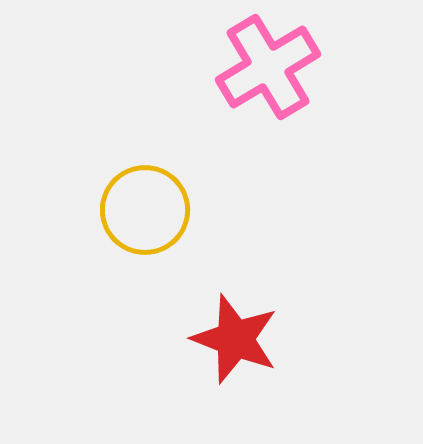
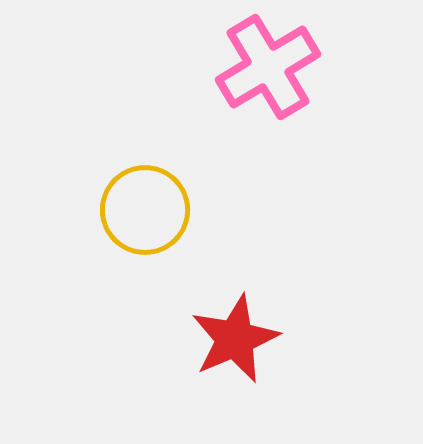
red star: rotated 28 degrees clockwise
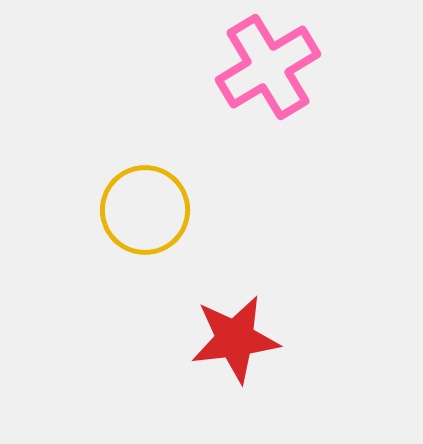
red star: rotated 16 degrees clockwise
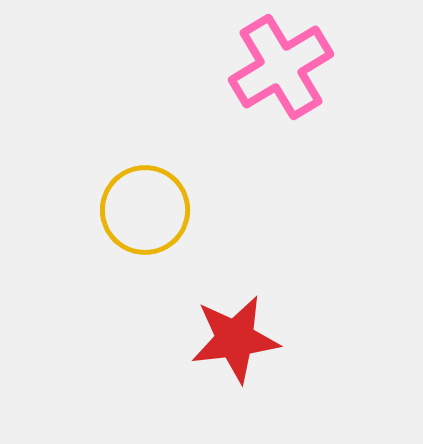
pink cross: moved 13 px right
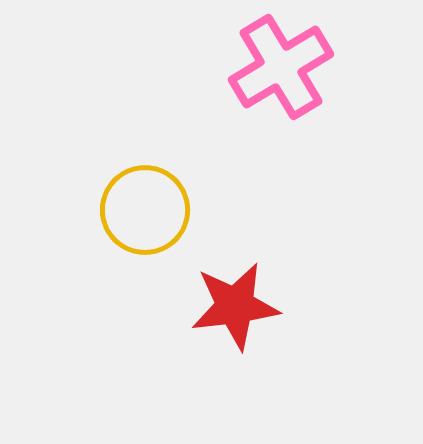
red star: moved 33 px up
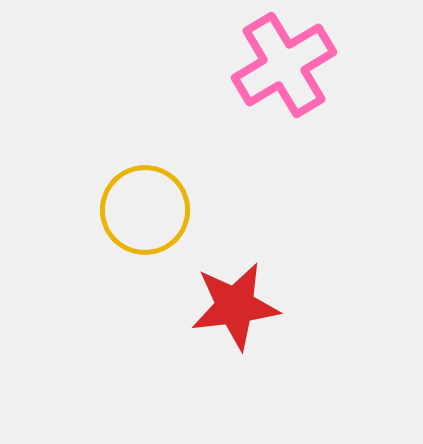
pink cross: moved 3 px right, 2 px up
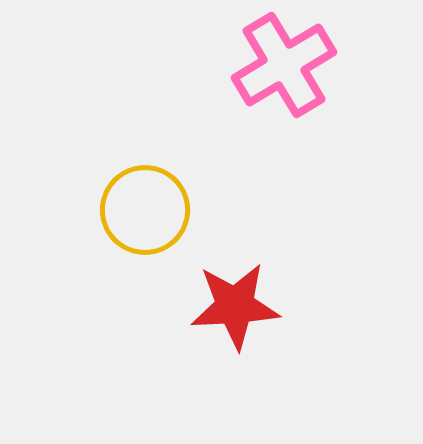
red star: rotated 4 degrees clockwise
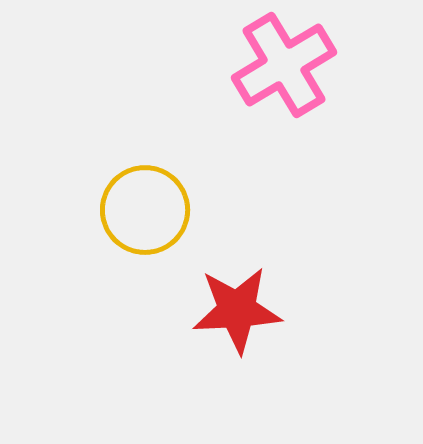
red star: moved 2 px right, 4 px down
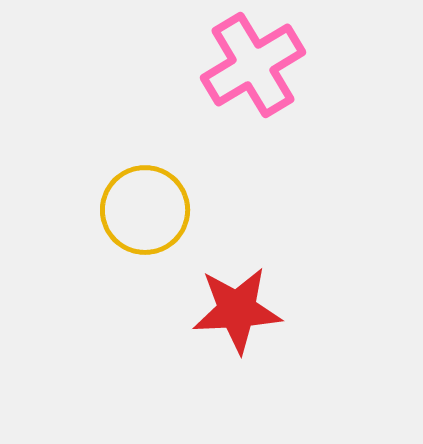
pink cross: moved 31 px left
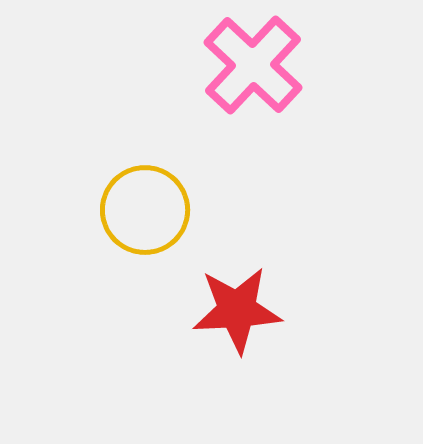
pink cross: rotated 16 degrees counterclockwise
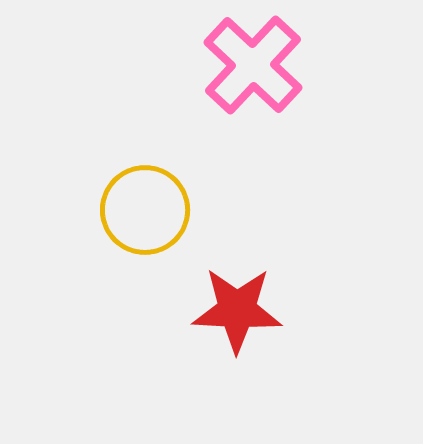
red star: rotated 6 degrees clockwise
